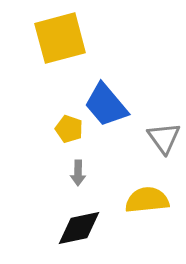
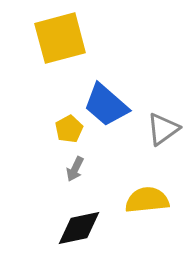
blue trapezoid: rotated 9 degrees counterclockwise
yellow pentagon: rotated 24 degrees clockwise
gray triangle: moved 1 px left, 9 px up; rotated 30 degrees clockwise
gray arrow: moved 3 px left, 4 px up; rotated 25 degrees clockwise
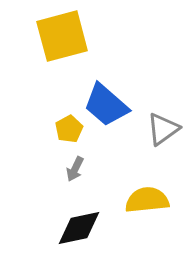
yellow square: moved 2 px right, 2 px up
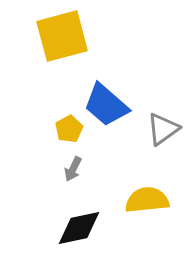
gray arrow: moved 2 px left
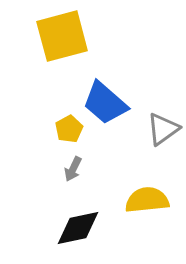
blue trapezoid: moved 1 px left, 2 px up
black diamond: moved 1 px left
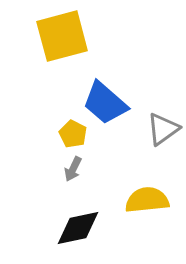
yellow pentagon: moved 4 px right, 5 px down; rotated 16 degrees counterclockwise
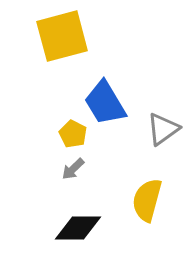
blue trapezoid: rotated 18 degrees clockwise
gray arrow: rotated 20 degrees clockwise
yellow semicircle: rotated 69 degrees counterclockwise
black diamond: rotated 12 degrees clockwise
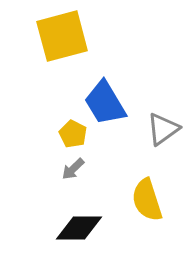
yellow semicircle: rotated 33 degrees counterclockwise
black diamond: moved 1 px right
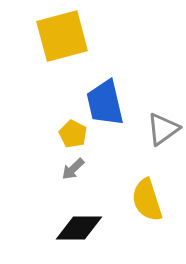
blue trapezoid: rotated 18 degrees clockwise
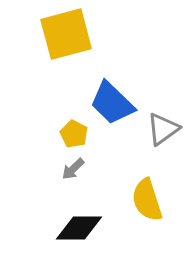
yellow square: moved 4 px right, 2 px up
blue trapezoid: moved 7 px right; rotated 33 degrees counterclockwise
yellow pentagon: moved 1 px right
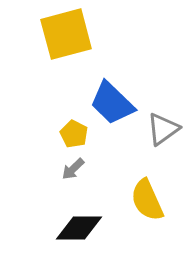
yellow semicircle: rotated 6 degrees counterclockwise
